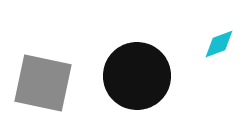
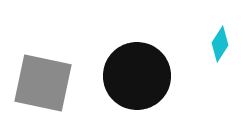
cyan diamond: moved 1 px right; rotated 36 degrees counterclockwise
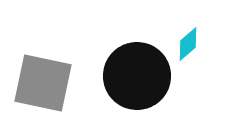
cyan diamond: moved 32 px left; rotated 16 degrees clockwise
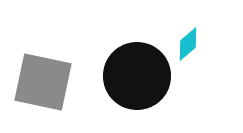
gray square: moved 1 px up
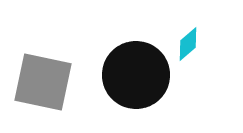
black circle: moved 1 px left, 1 px up
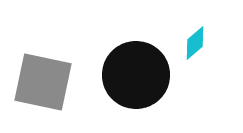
cyan diamond: moved 7 px right, 1 px up
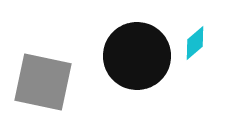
black circle: moved 1 px right, 19 px up
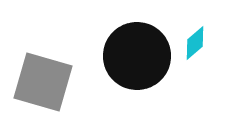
gray square: rotated 4 degrees clockwise
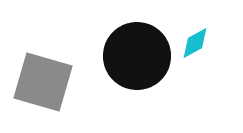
cyan diamond: rotated 12 degrees clockwise
